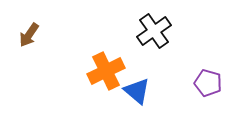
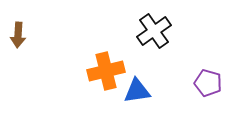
brown arrow: moved 11 px left; rotated 30 degrees counterclockwise
orange cross: rotated 12 degrees clockwise
blue triangle: rotated 48 degrees counterclockwise
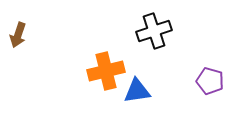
black cross: rotated 16 degrees clockwise
brown arrow: rotated 15 degrees clockwise
purple pentagon: moved 2 px right, 2 px up
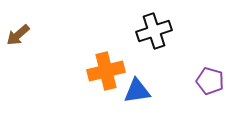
brown arrow: rotated 30 degrees clockwise
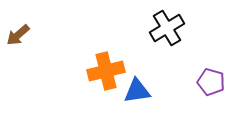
black cross: moved 13 px right, 3 px up; rotated 12 degrees counterclockwise
purple pentagon: moved 1 px right, 1 px down
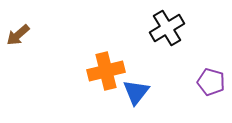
blue triangle: moved 1 px left, 1 px down; rotated 44 degrees counterclockwise
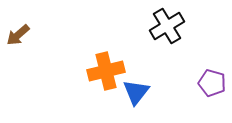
black cross: moved 2 px up
purple pentagon: moved 1 px right, 1 px down
